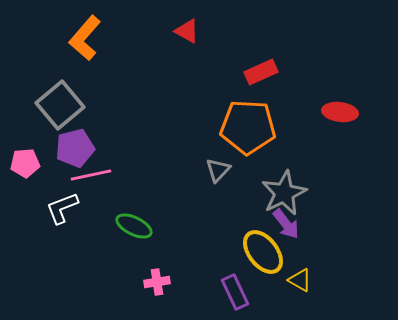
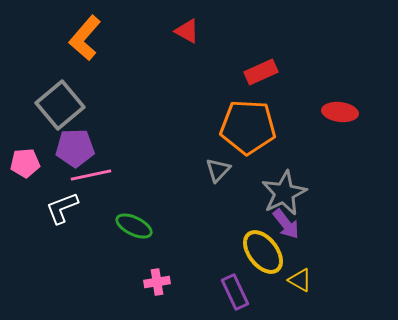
purple pentagon: rotated 12 degrees clockwise
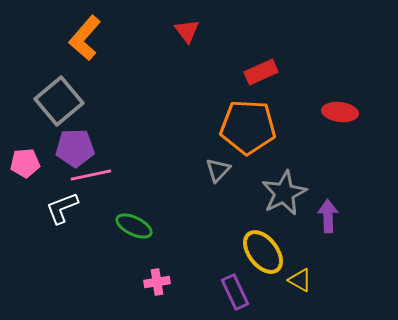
red triangle: rotated 24 degrees clockwise
gray square: moved 1 px left, 4 px up
purple arrow: moved 42 px right, 8 px up; rotated 144 degrees counterclockwise
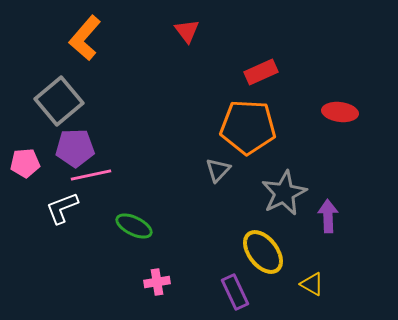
yellow triangle: moved 12 px right, 4 px down
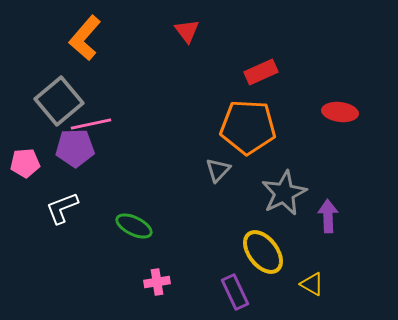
pink line: moved 51 px up
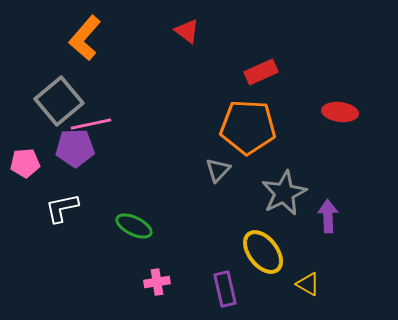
red triangle: rotated 16 degrees counterclockwise
white L-shape: rotated 9 degrees clockwise
yellow triangle: moved 4 px left
purple rectangle: moved 10 px left, 3 px up; rotated 12 degrees clockwise
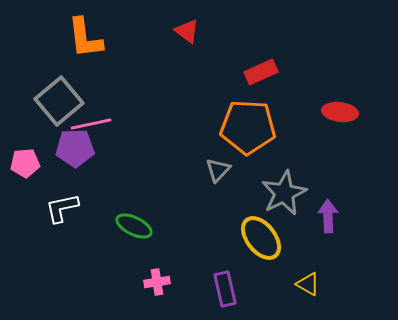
orange L-shape: rotated 48 degrees counterclockwise
yellow ellipse: moved 2 px left, 14 px up
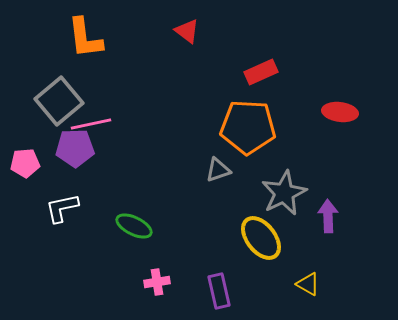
gray triangle: rotated 28 degrees clockwise
purple rectangle: moved 6 px left, 2 px down
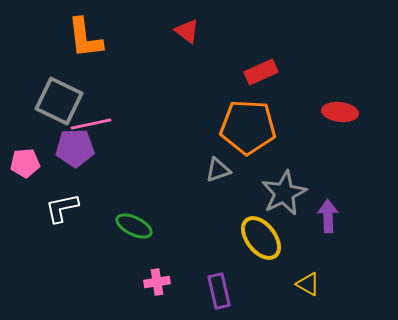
gray square: rotated 24 degrees counterclockwise
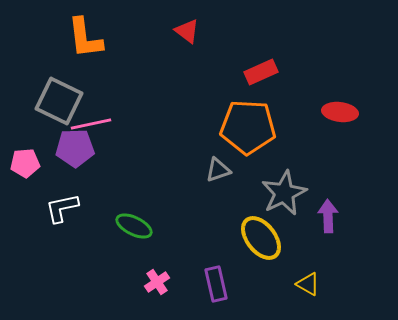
pink cross: rotated 25 degrees counterclockwise
purple rectangle: moved 3 px left, 7 px up
